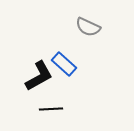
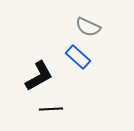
blue rectangle: moved 14 px right, 7 px up
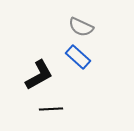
gray semicircle: moved 7 px left
black L-shape: moved 1 px up
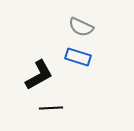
blue rectangle: rotated 25 degrees counterclockwise
black line: moved 1 px up
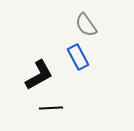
gray semicircle: moved 5 px right, 2 px up; rotated 30 degrees clockwise
blue rectangle: rotated 45 degrees clockwise
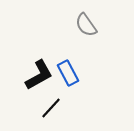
blue rectangle: moved 10 px left, 16 px down
black line: rotated 45 degrees counterclockwise
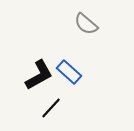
gray semicircle: moved 1 px up; rotated 15 degrees counterclockwise
blue rectangle: moved 1 px right, 1 px up; rotated 20 degrees counterclockwise
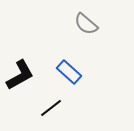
black L-shape: moved 19 px left
black line: rotated 10 degrees clockwise
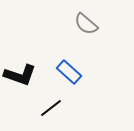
black L-shape: rotated 48 degrees clockwise
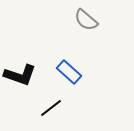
gray semicircle: moved 4 px up
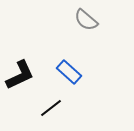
black L-shape: rotated 44 degrees counterclockwise
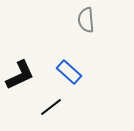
gray semicircle: rotated 45 degrees clockwise
black line: moved 1 px up
